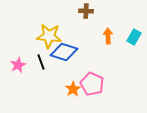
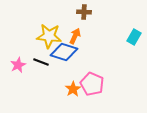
brown cross: moved 2 px left, 1 px down
orange arrow: moved 33 px left; rotated 28 degrees clockwise
black line: rotated 49 degrees counterclockwise
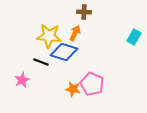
orange arrow: moved 3 px up
pink star: moved 4 px right, 15 px down
orange star: rotated 28 degrees counterclockwise
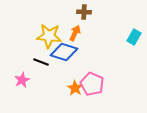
orange star: moved 2 px right, 1 px up; rotated 21 degrees clockwise
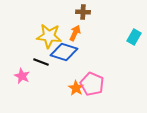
brown cross: moved 1 px left
pink star: moved 4 px up; rotated 21 degrees counterclockwise
orange star: moved 1 px right
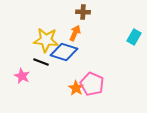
yellow star: moved 3 px left, 4 px down
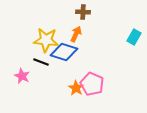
orange arrow: moved 1 px right, 1 px down
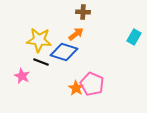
orange arrow: rotated 28 degrees clockwise
yellow star: moved 7 px left
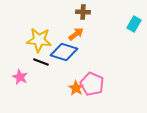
cyan rectangle: moved 13 px up
pink star: moved 2 px left, 1 px down
